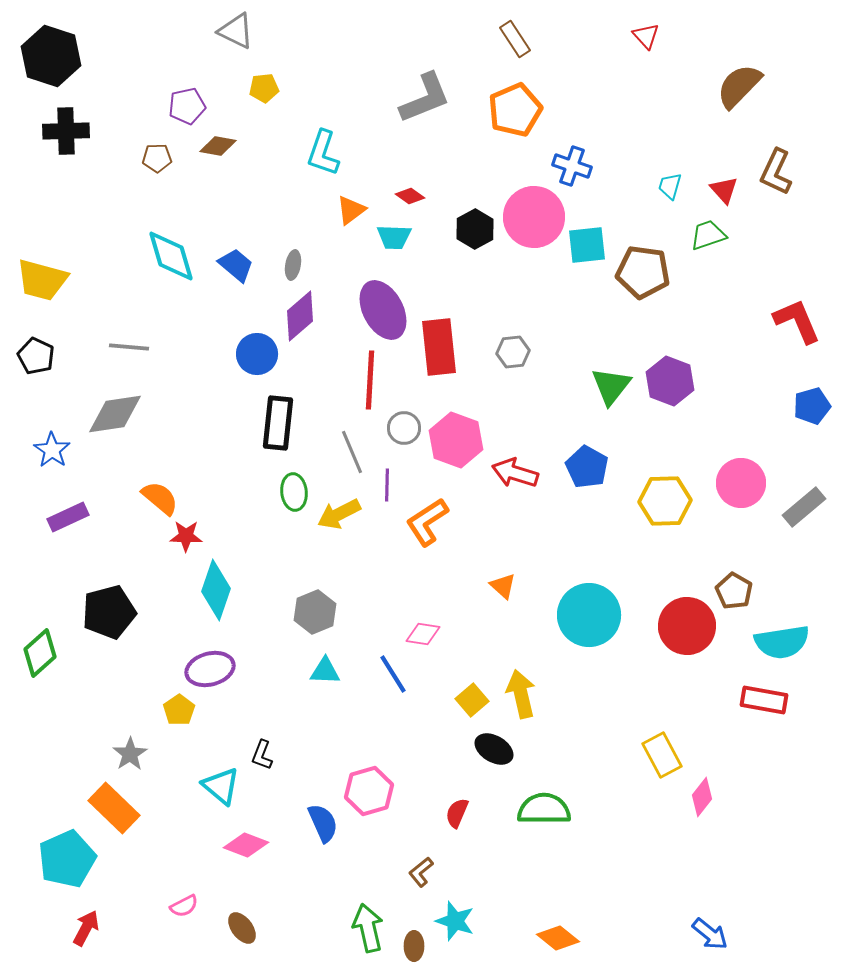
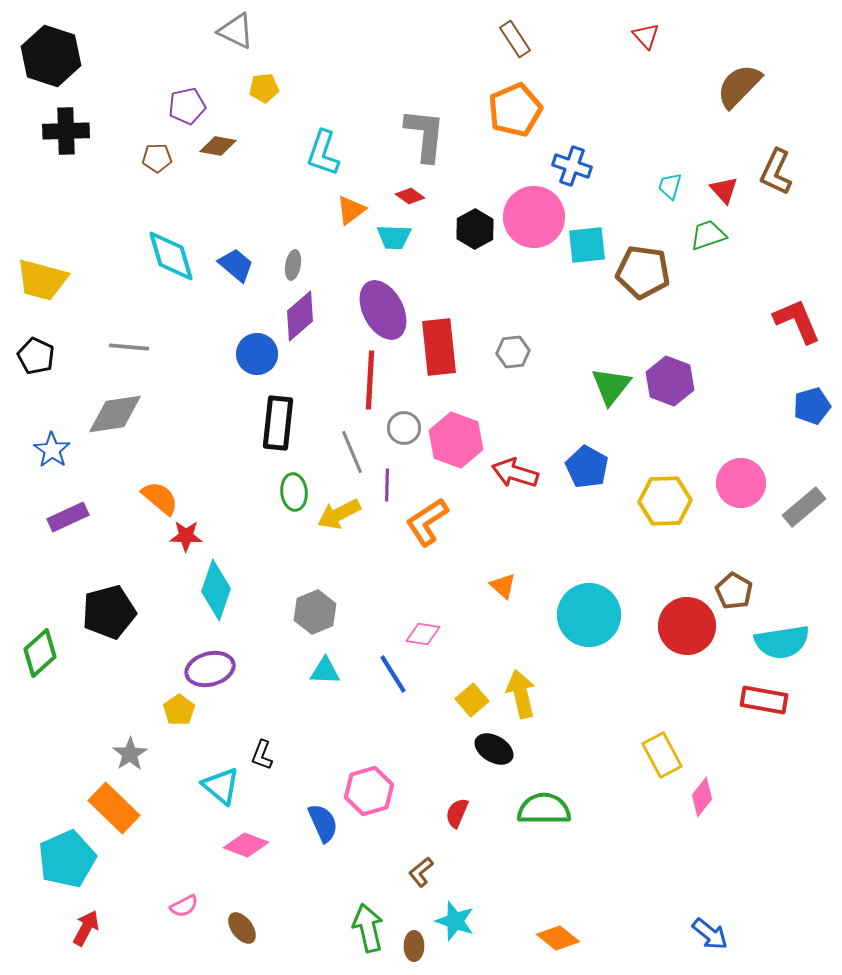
gray L-shape at (425, 98): moved 37 px down; rotated 62 degrees counterclockwise
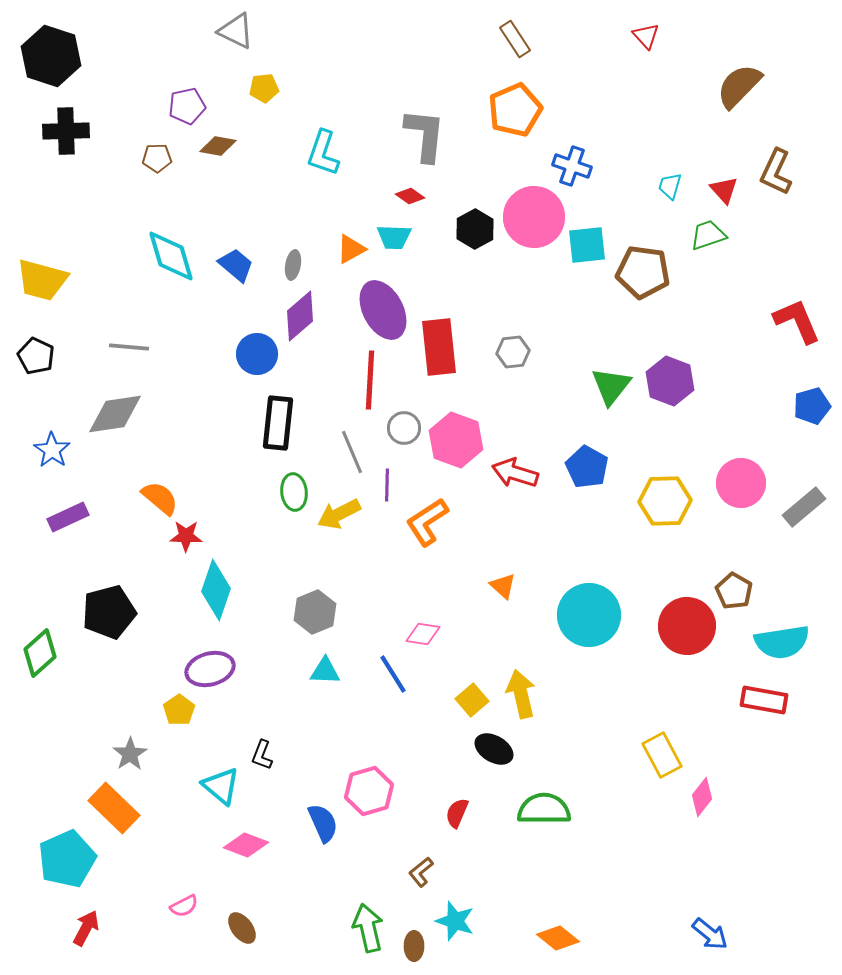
orange triangle at (351, 210): moved 39 px down; rotated 8 degrees clockwise
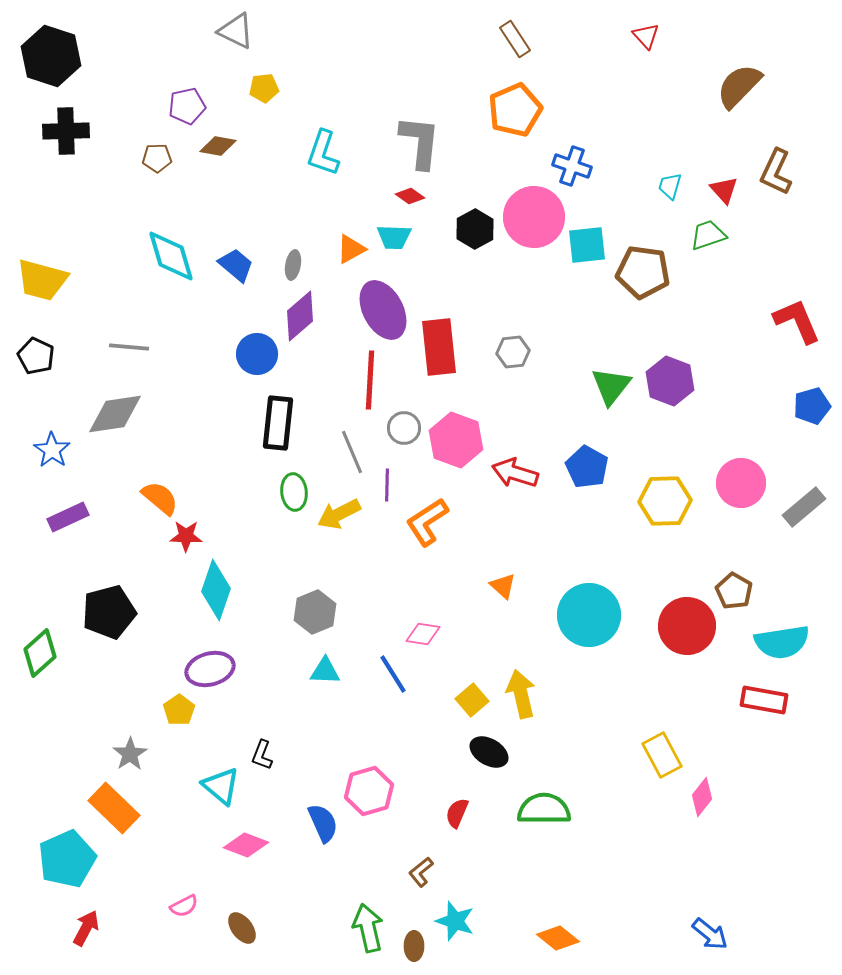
gray L-shape at (425, 135): moved 5 px left, 7 px down
black ellipse at (494, 749): moved 5 px left, 3 px down
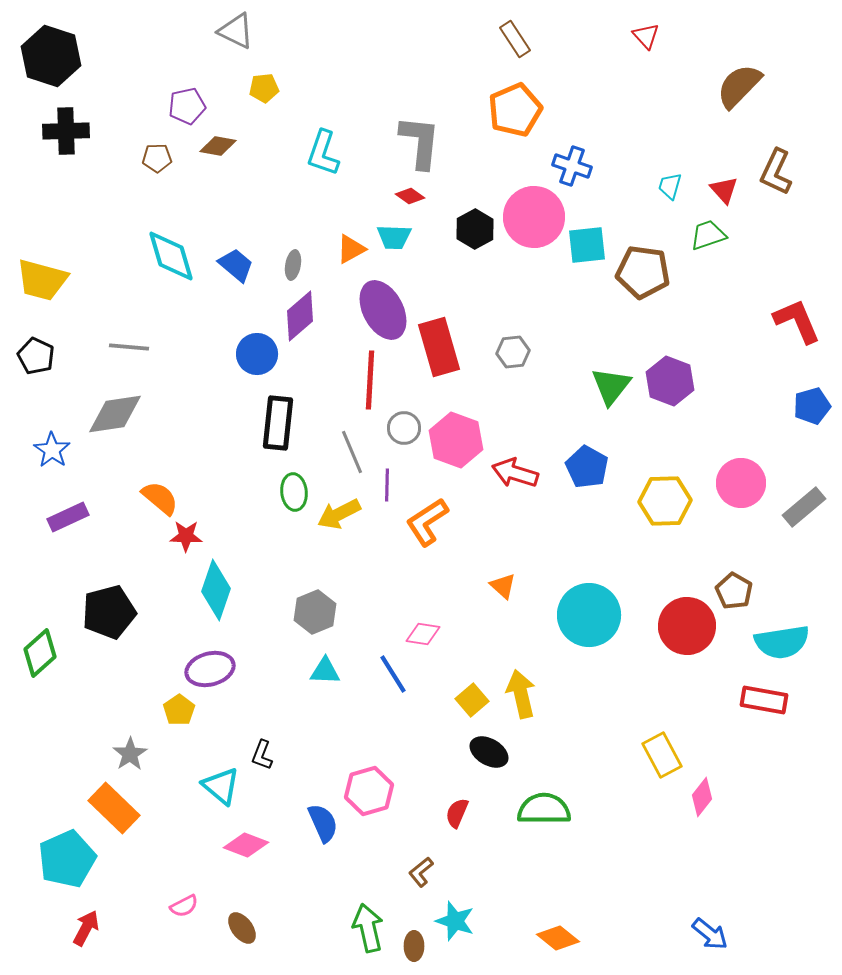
red rectangle at (439, 347): rotated 10 degrees counterclockwise
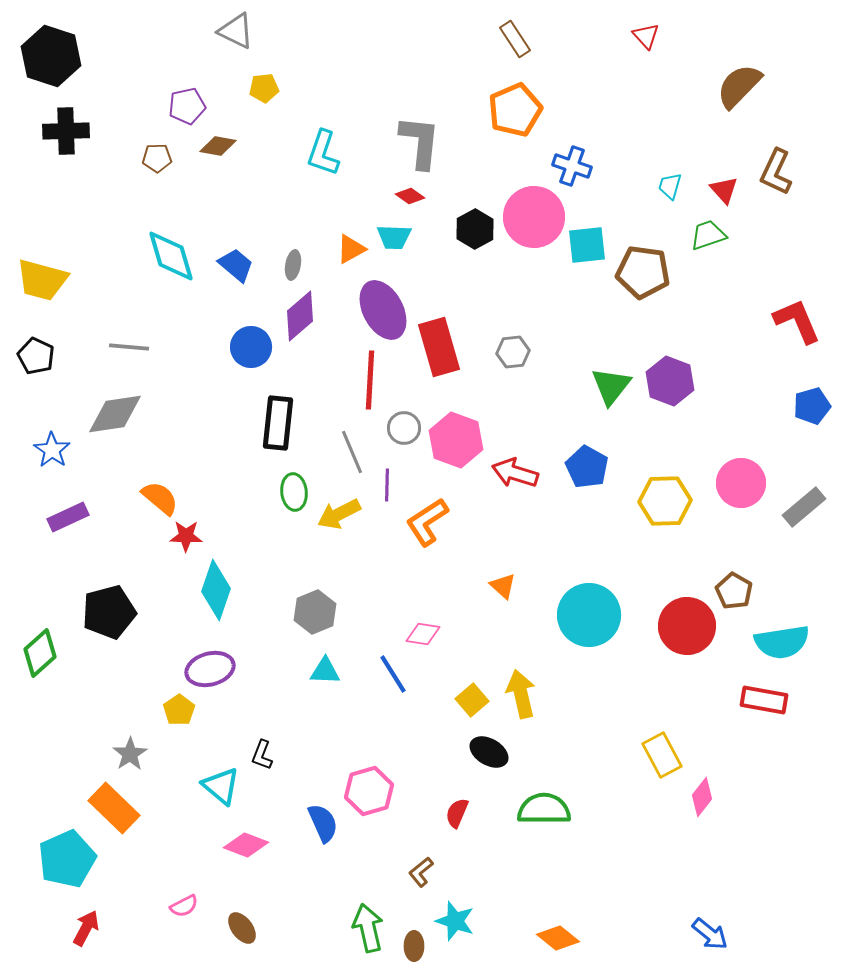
blue circle at (257, 354): moved 6 px left, 7 px up
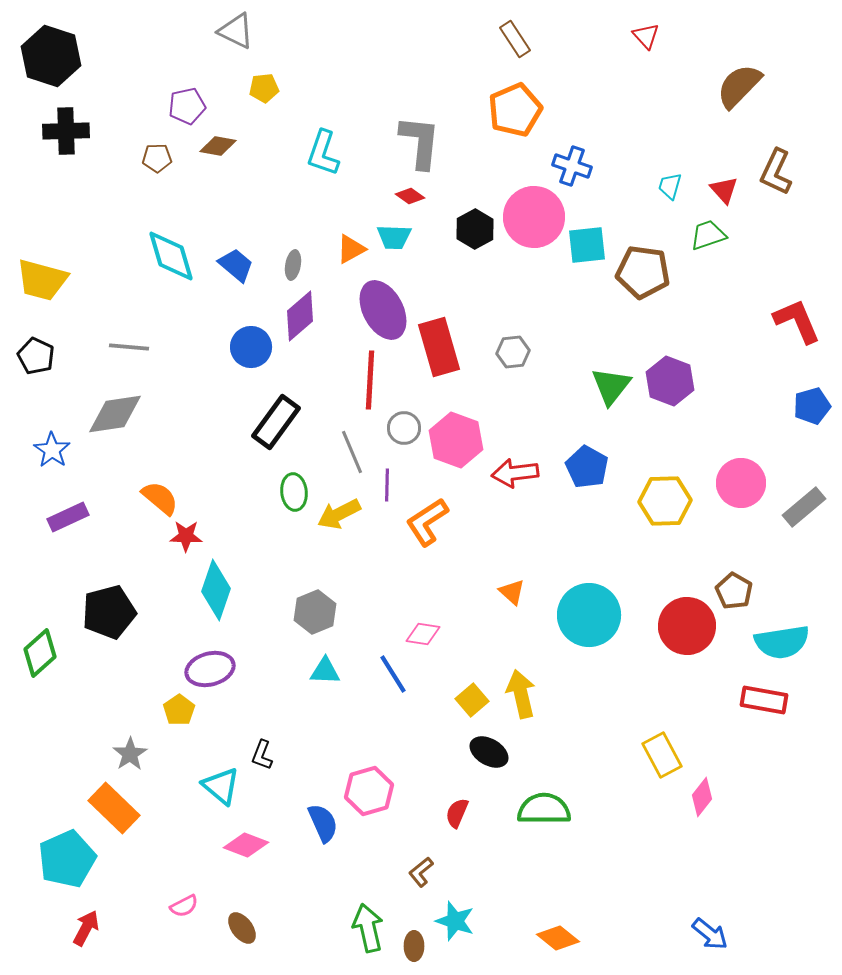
black rectangle at (278, 423): moved 2 px left, 1 px up; rotated 30 degrees clockwise
red arrow at (515, 473): rotated 24 degrees counterclockwise
orange triangle at (503, 586): moved 9 px right, 6 px down
